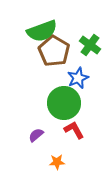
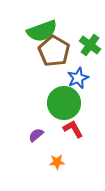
red L-shape: moved 1 px left, 1 px up
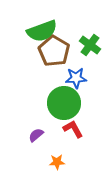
blue star: moved 2 px left; rotated 20 degrees clockwise
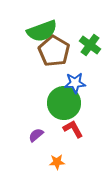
blue star: moved 1 px left, 5 px down
